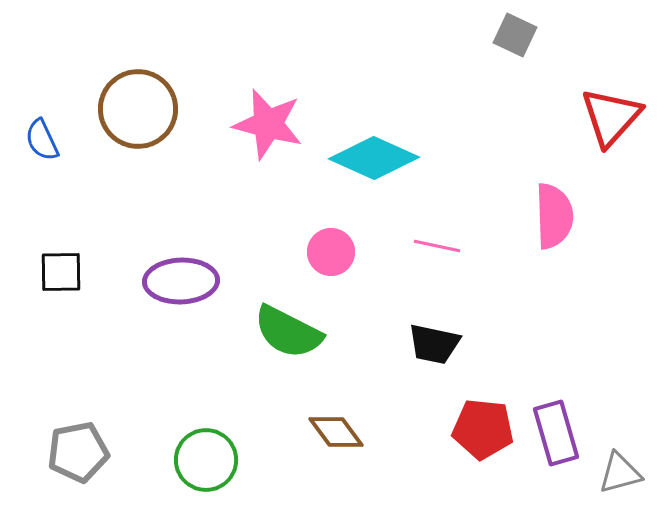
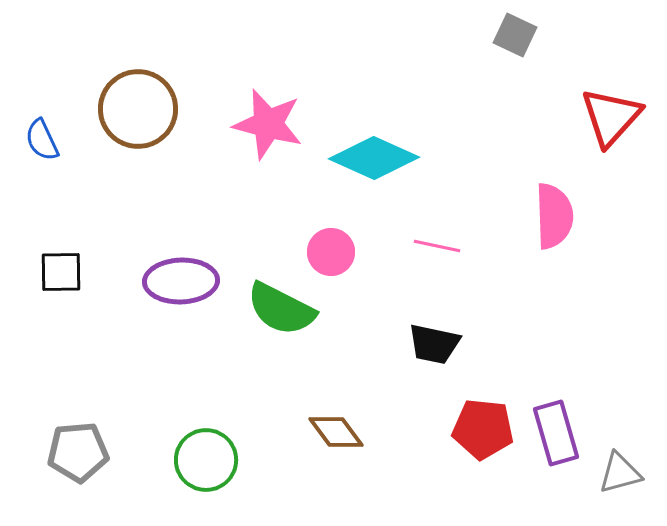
green semicircle: moved 7 px left, 23 px up
gray pentagon: rotated 6 degrees clockwise
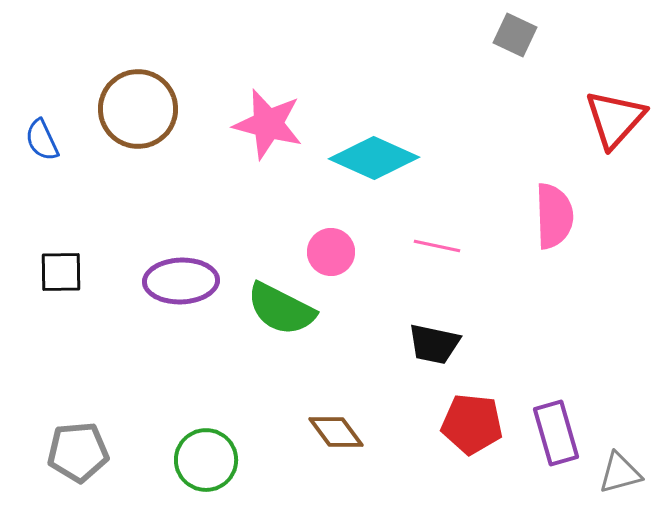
red triangle: moved 4 px right, 2 px down
red pentagon: moved 11 px left, 5 px up
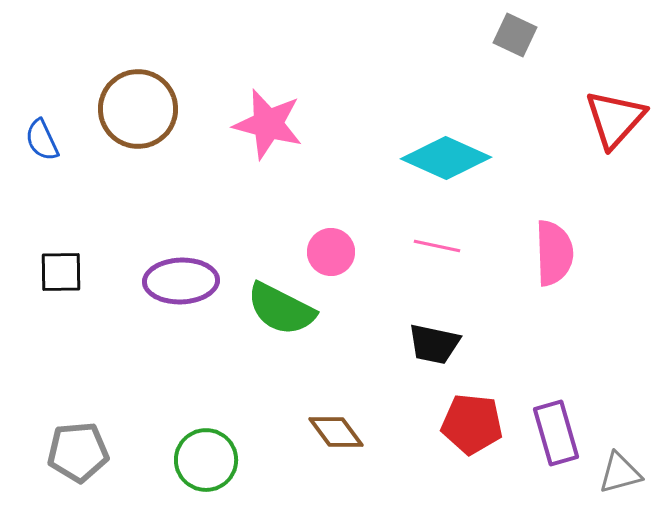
cyan diamond: moved 72 px right
pink semicircle: moved 37 px down
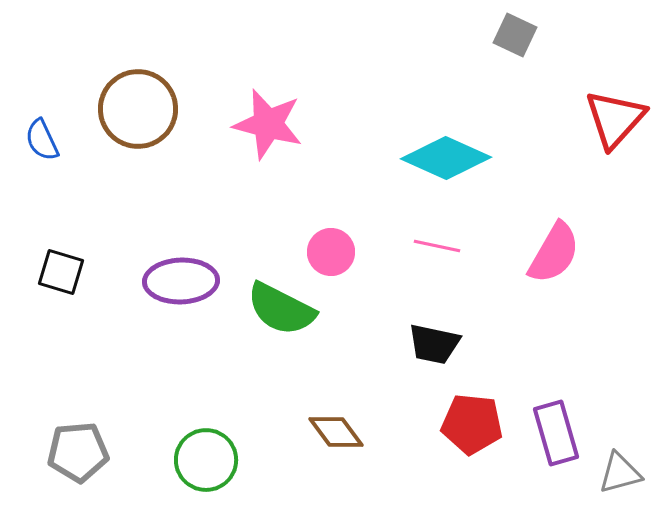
pink semicircle: rotated 32 degrees clockwise
black square: rotated 18 degrees clockwise
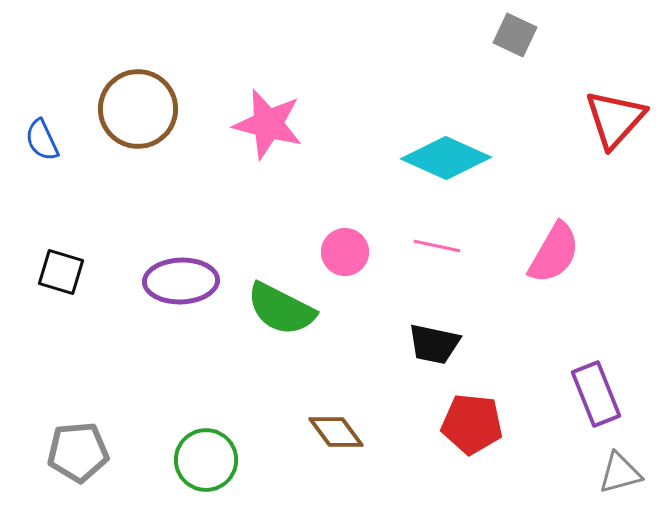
pink circle: moved 14 px right
purple rectangle: moved 40 px right, 39 px up; rotated 6 degrees counterclockwise
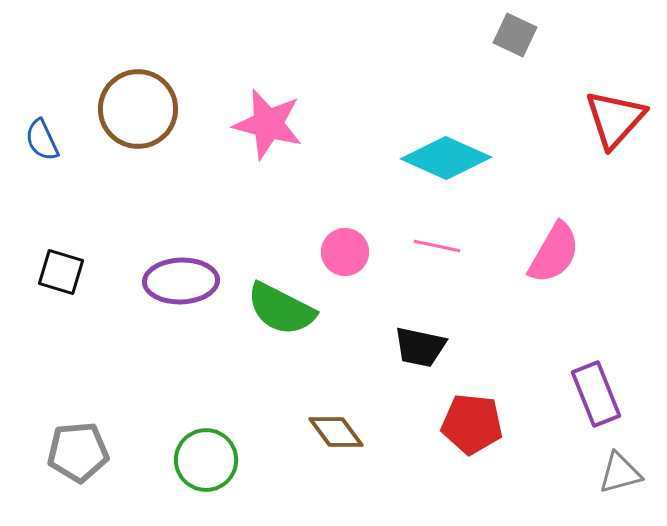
black trapezoid: moved 14 px left, 3 px down
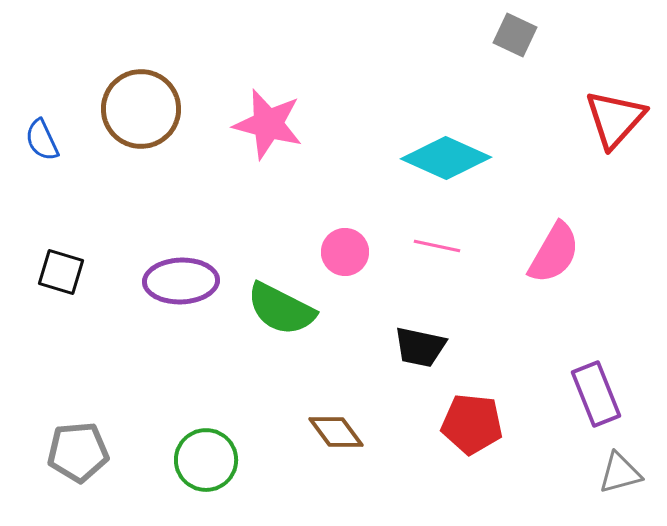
brown circle: moved 3 px right
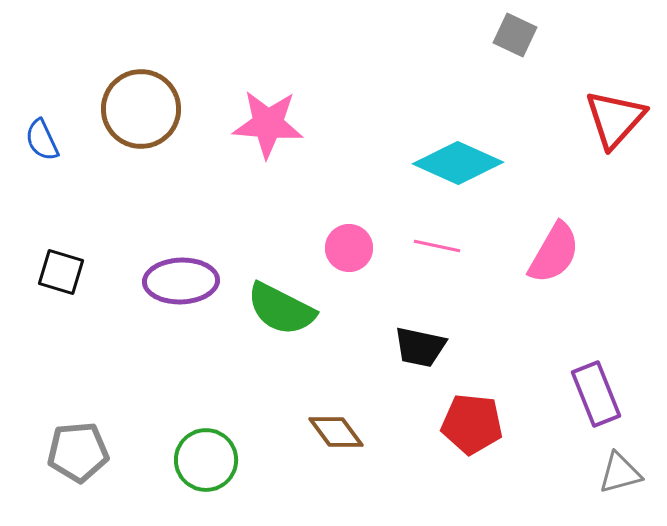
pink star: rotated 10 degrees counterclockwise
cyan diamond: moved 12 px right, 5 px down
pink circle: moved 4 px right, 4 px up
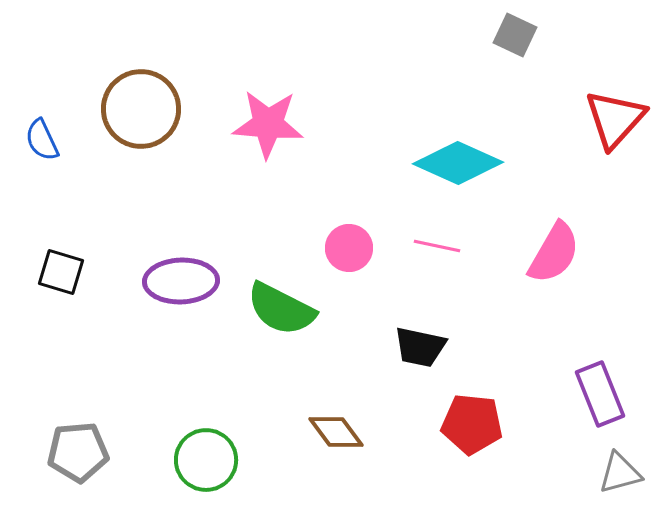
purple rectangle: moved 4 px right
